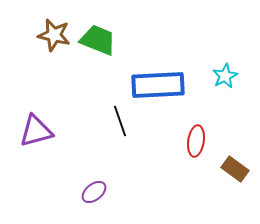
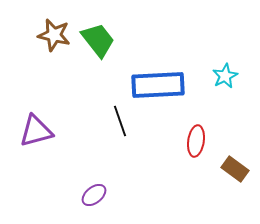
green trapezoid: rotated 30 degrees clockwise
purple ellipse: moved 3 px down
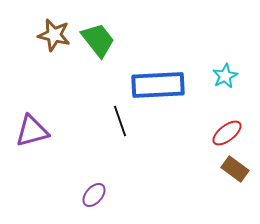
purple triangle: moved 4 px left
red ellipse: moved 31 px right, 8 px up; rotated 44 degrees clockwise
purple ellipse: rotated 10 degrees counterclockwise
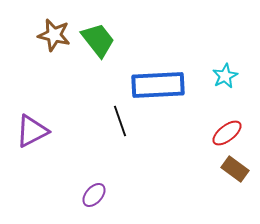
purple triangle: rotated 12 degrees counterclockwise
